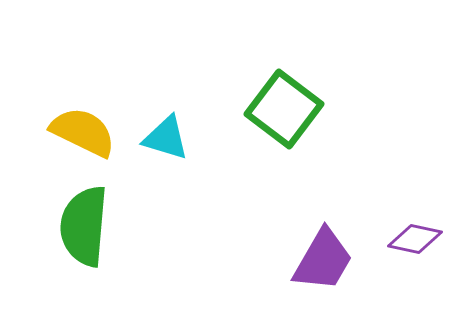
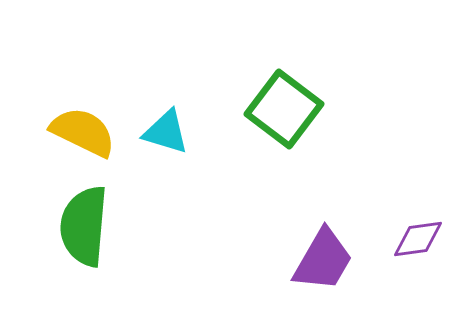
cyan triangle: moved 6 px up
purple diamond: moved 3 px right; rotated 20 degrees counterclockwise
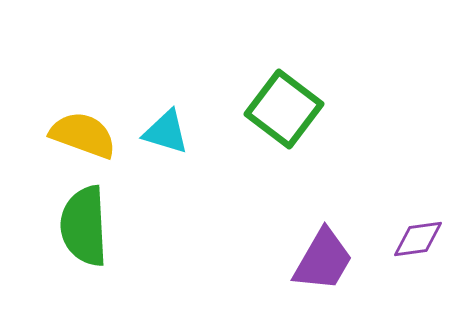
yellow semicircle: moved 3 px down; rotated 6 degrees counterclockwise
green semicircle: rotated 8 degrees counterclockwise
